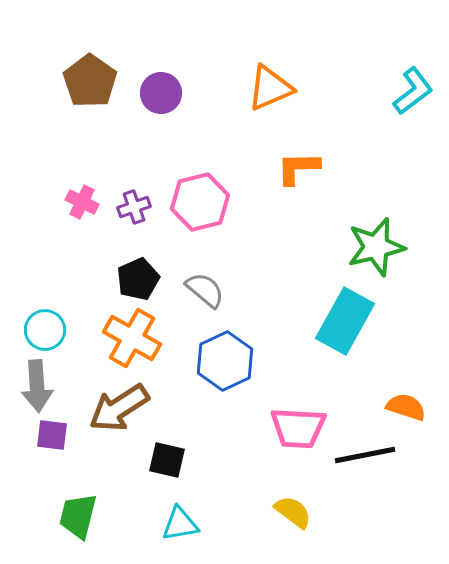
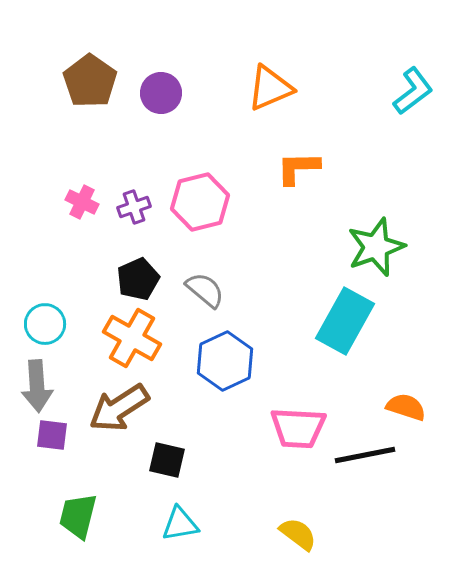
green star: rotated 6 degrees counterclockwise
cyan circle: moved 6 px up
yellow semicircle: moved 5 px right, 22 px down
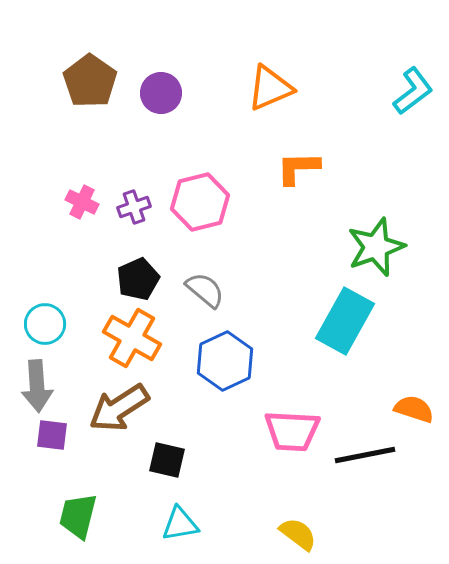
orange semicircle: moved 8 px right, 2 px down
pink trapezoid: moved 6 px left, 3 px down
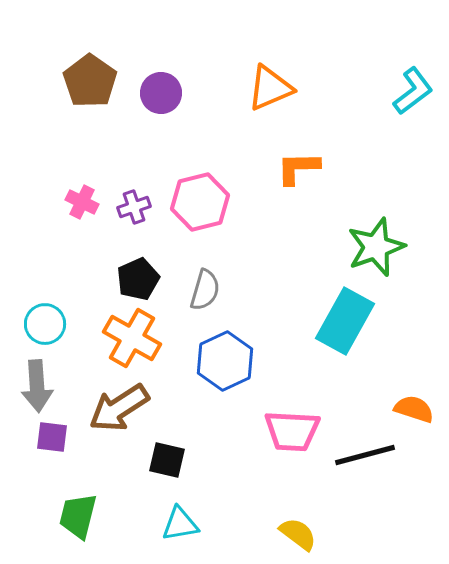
gray semicircle: rotated 66 degrees clockwise
purple square: moved 2 px down
black line: rotated 4 degrees counterclockwise
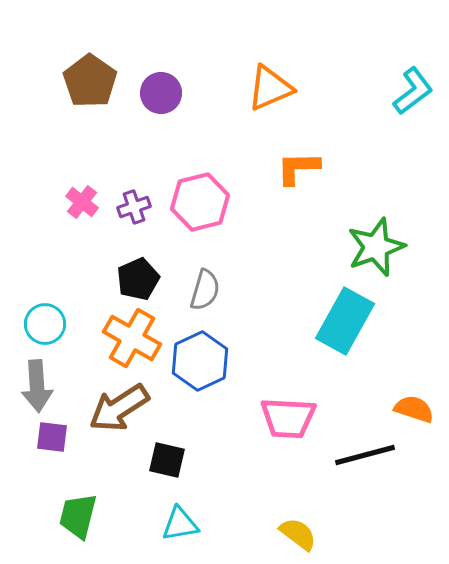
pink cross: rotated 12 degrees clockwise
blue hexagon: moved 25 px left
pink trapezoid: moved 4 px left, 13 px up
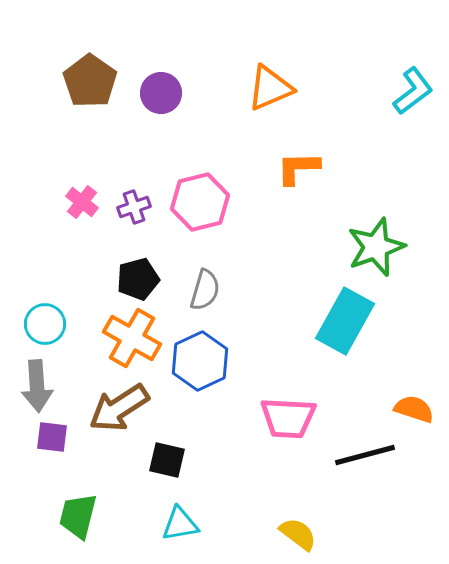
black pentagon: rotated 9 degrees clockwise
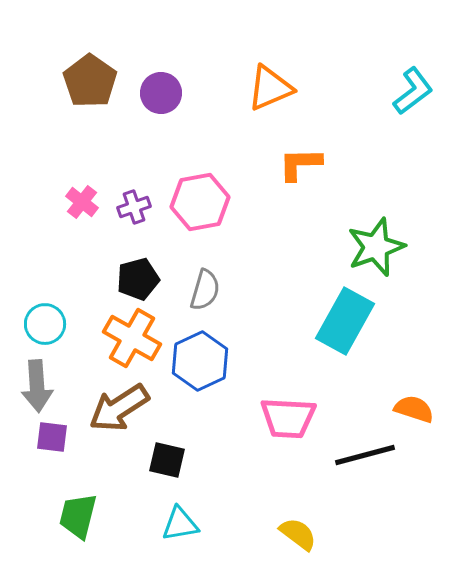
orange L-shape: moved 2 px right, 4 px up
pink hexagon: rotated 4 degrees clockwise
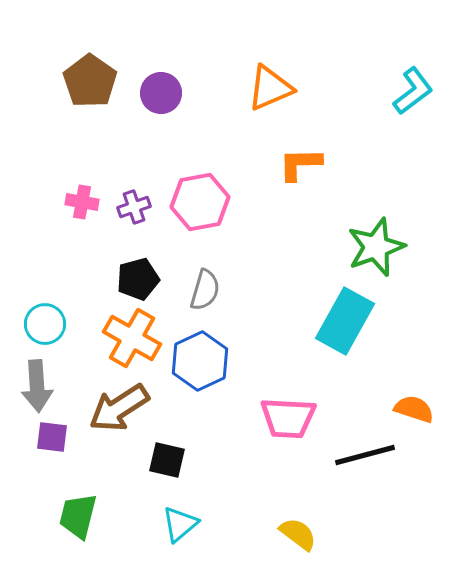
pink cross: rotated 28 degrees counterclockwise
cyan triangle: rotated 30 degrees counterclockwise
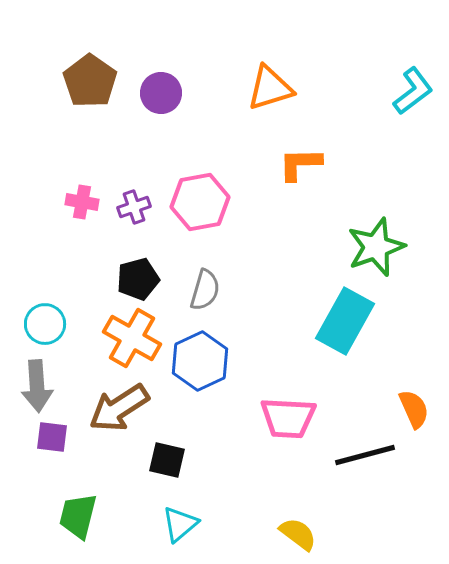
orange triangle: rotated 6 degrees clockwise
orange semicircle: rotated 48 degrees clockwise
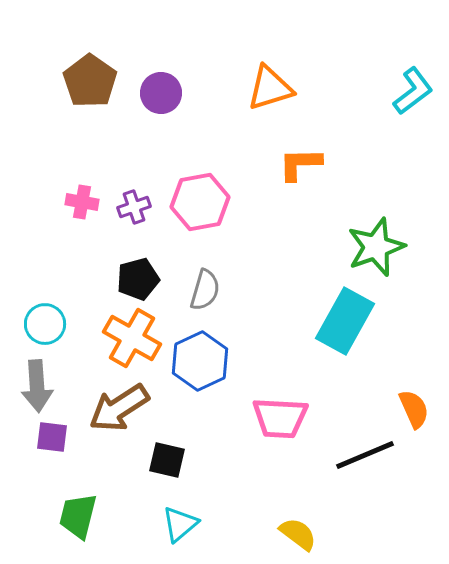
pink trapezoid: moved 8 px left
black line: rotated 8 degrees counterclockwise
